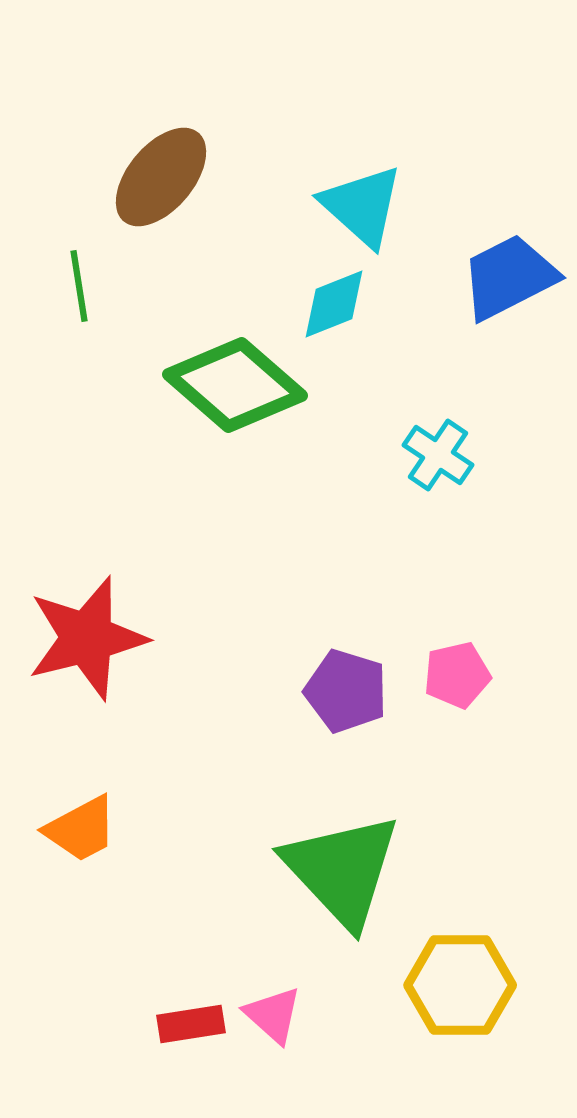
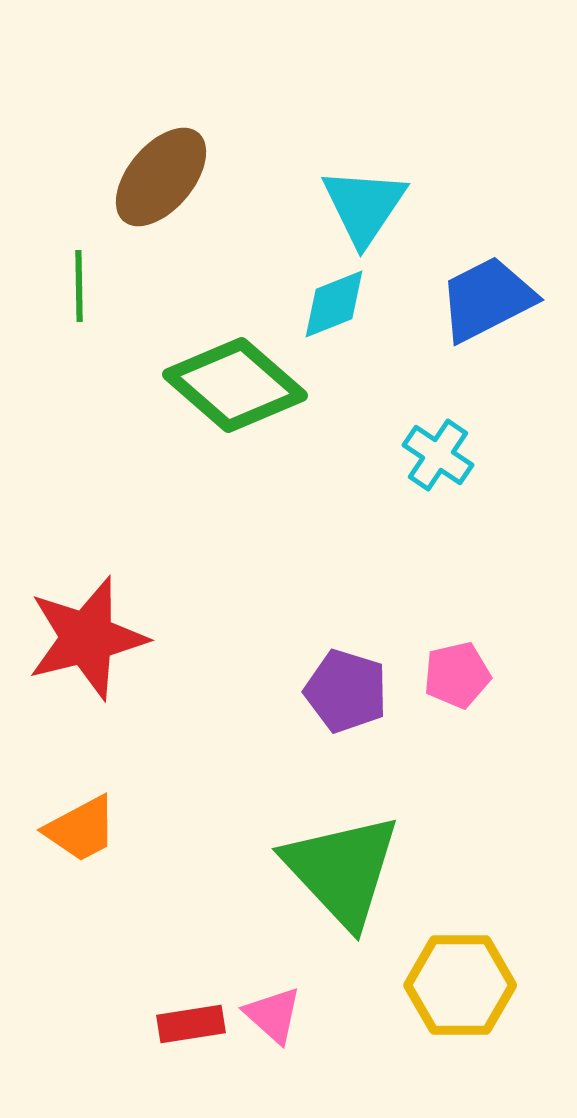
cyan triangle: moved 2 px right; rotated 22 degrees clockwise
blue trapezoid: moved 22 px left, 22 px down
green line: rotated 8 degrees clockwise
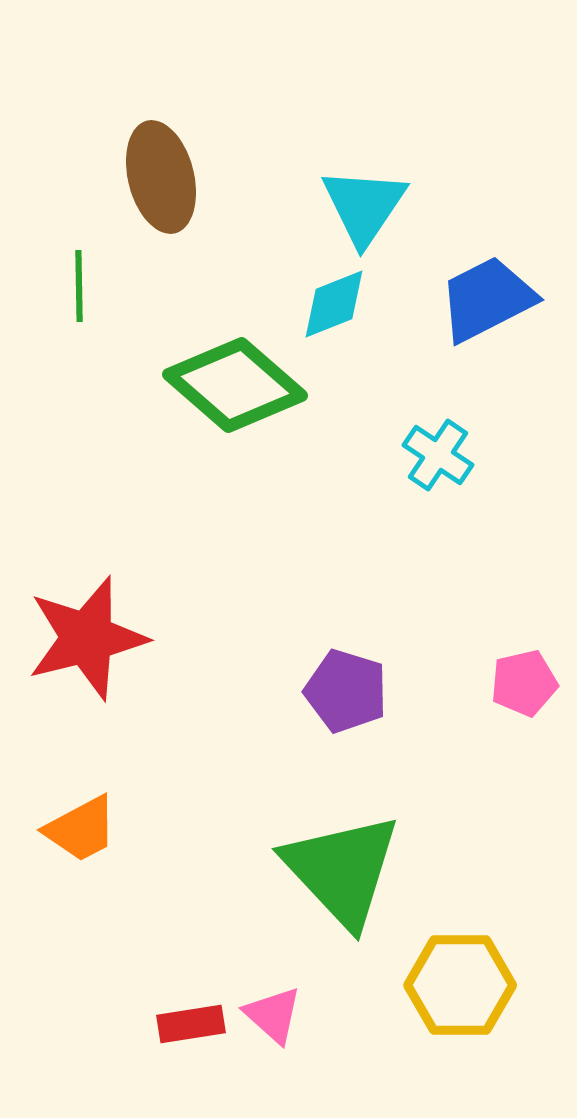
brown ellipse: rotated 54 degrees counterclockwise
pink pentagon: moved 67 px right, 8 px down
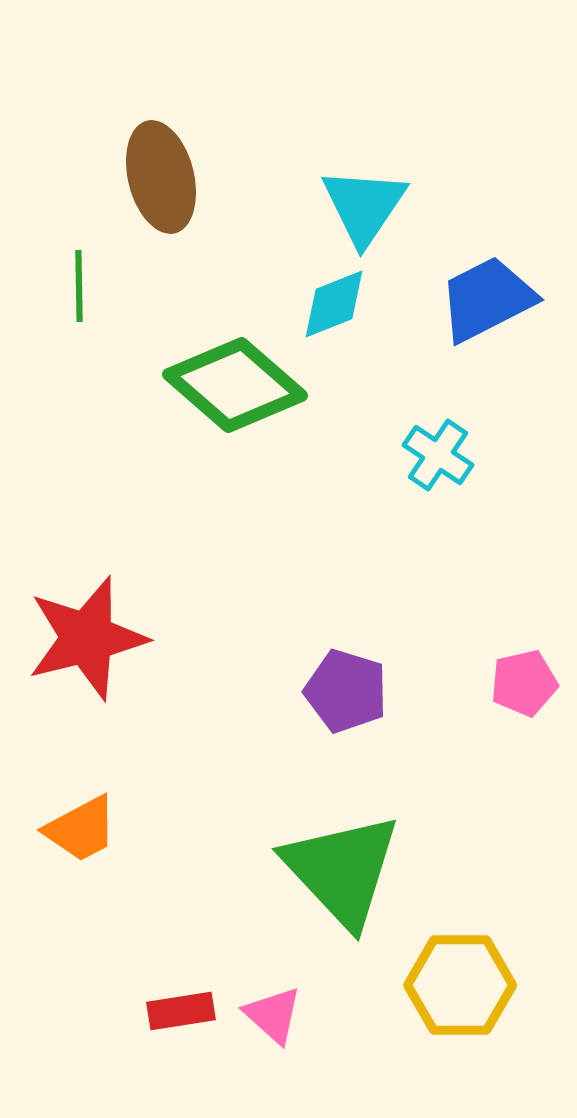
red rectangle: moved 10 px left, 13 px up
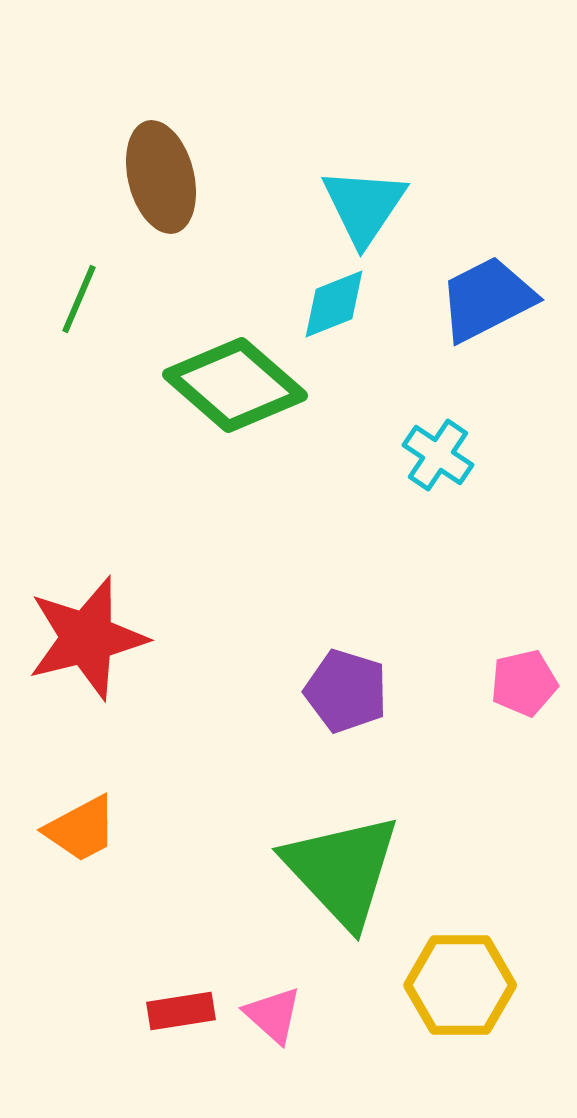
green line: moved 13 px down; rotated 24 degrees clockwise
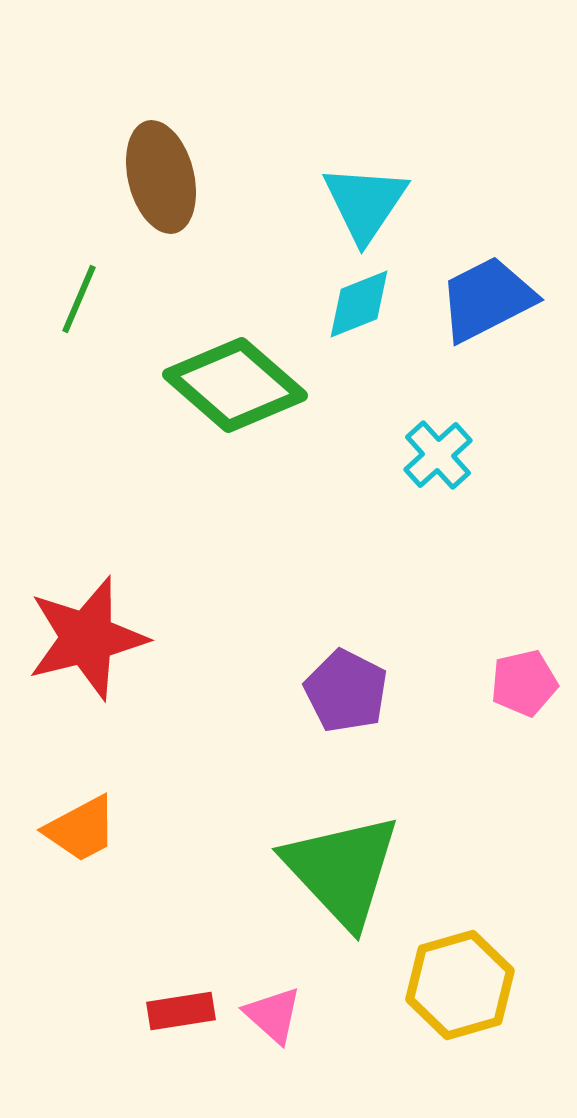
cyan triangle: moved 1 px right, 3 px up
cyan diamond: moved 25 px right
cyan cross: rotated 14 degrees clockwise
purple pentagon: rotated 10 degrees clockwise
yellow hexagon: rotated 16 degrees counterclockwise
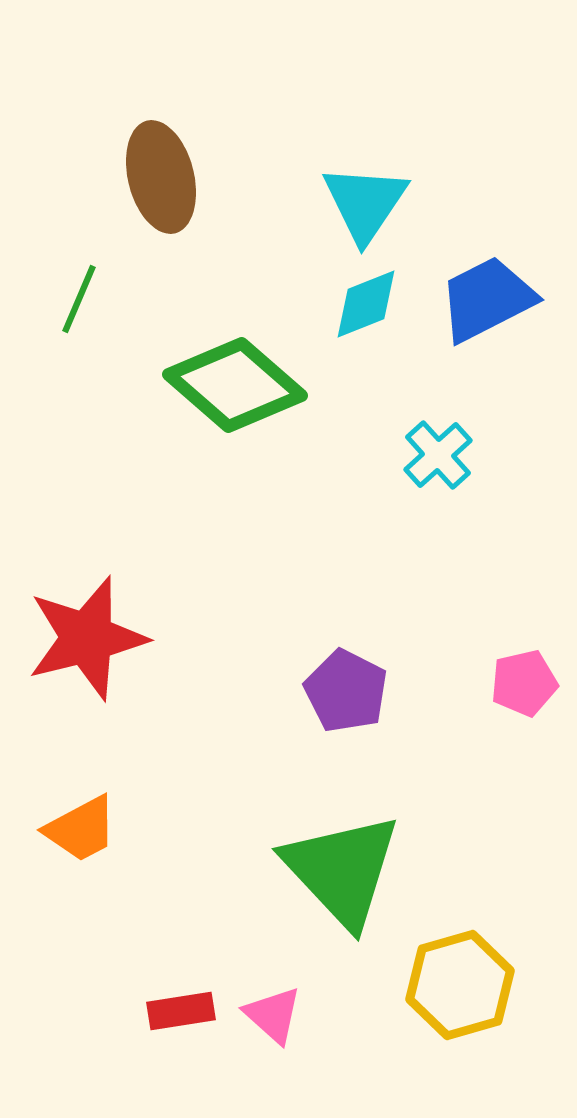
cyan diamond: moved 7 px right
